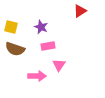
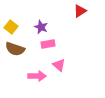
yellow square: rotated 24 degrees clockwise
pink rectangle: moved 2 px up
pink triangle: rotated 24 degrees counterclockwise
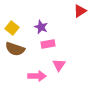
yellow square: moved 1 px right, 1 px down
pink triangle: rotated 24 degrees clockwise
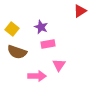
yellow square: moved 1 px down
brown semicircle: moved 2 px right, 3 px down
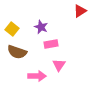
pink rectangle: moved 3 px right
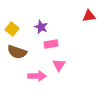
red triangle: moved 9 px right, 5 px down; rotated 24 degrees clockwise
